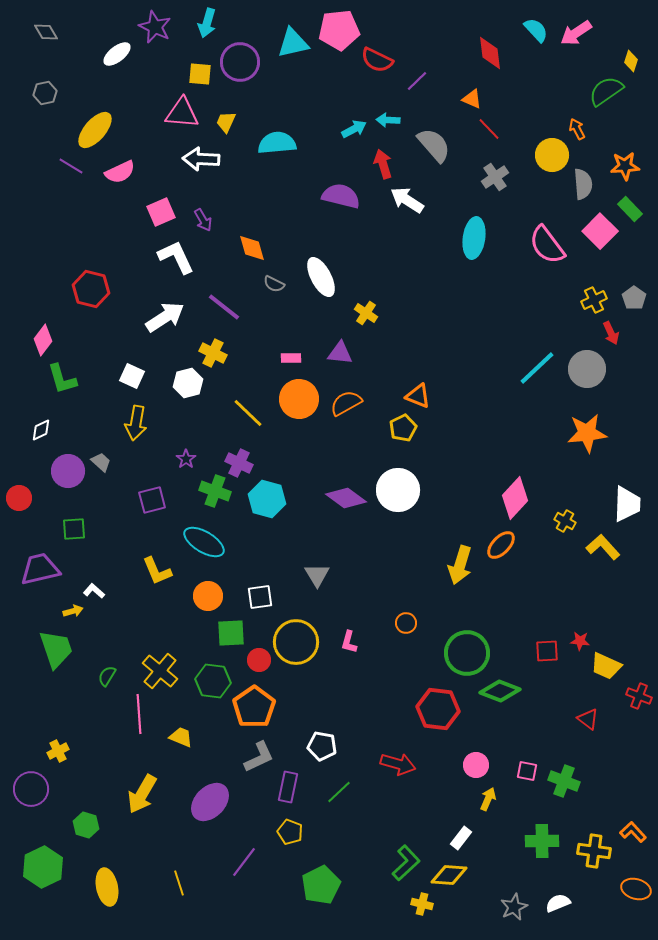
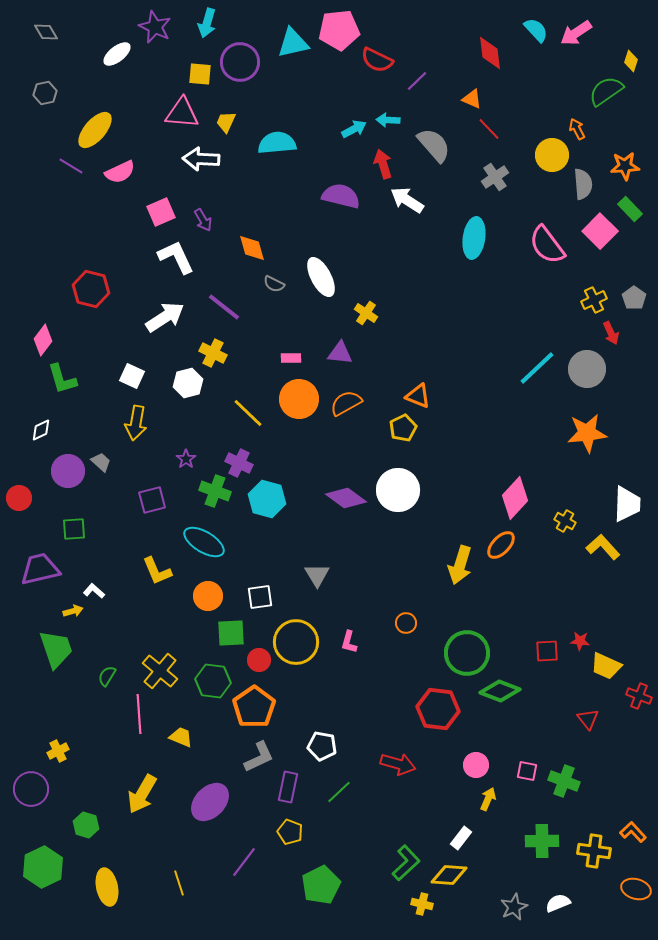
red triangle at (588, 719): rotated 15 degrees clockwise
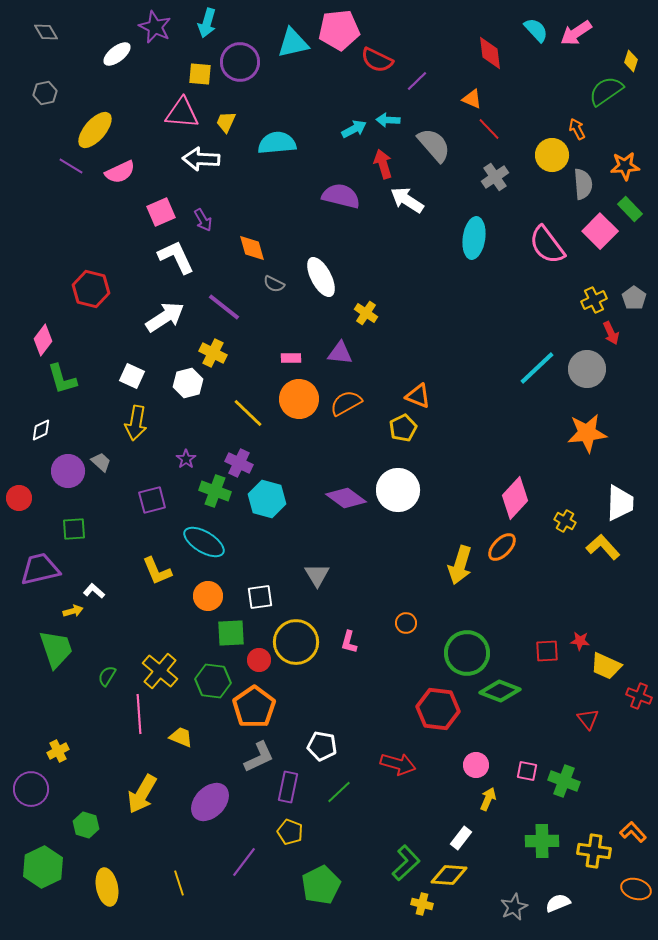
white trapezoid at (627, 504): moved 7 px left, 1 px up
orange ellipse at (501, 545): moved 1 px right, 2 px down
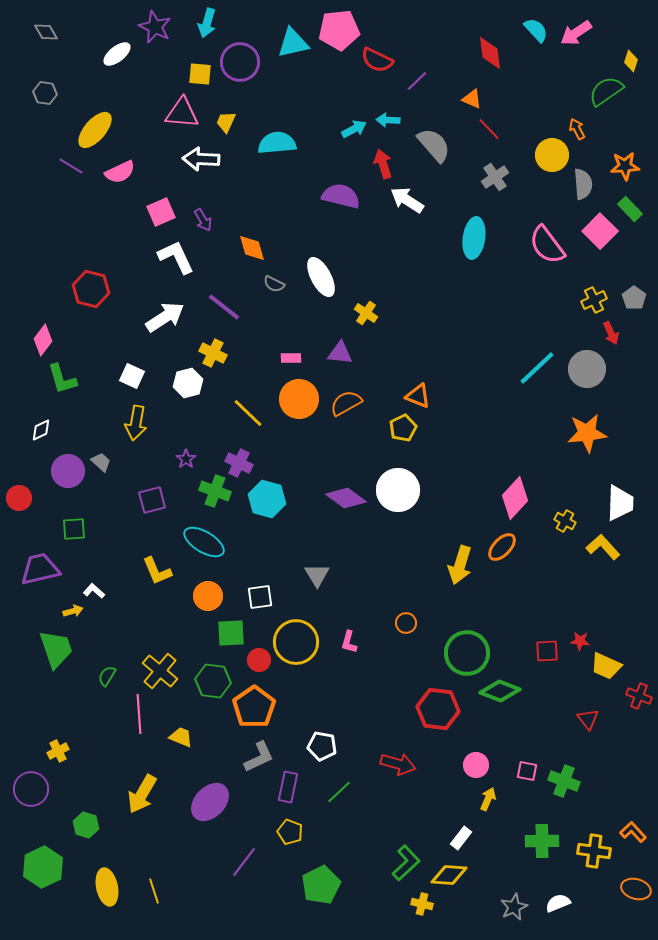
gray hexagon at (45, 93): rotated 20 degrees clockwise
yellow line at (179, 883): moved 25 px left, 8 px down
